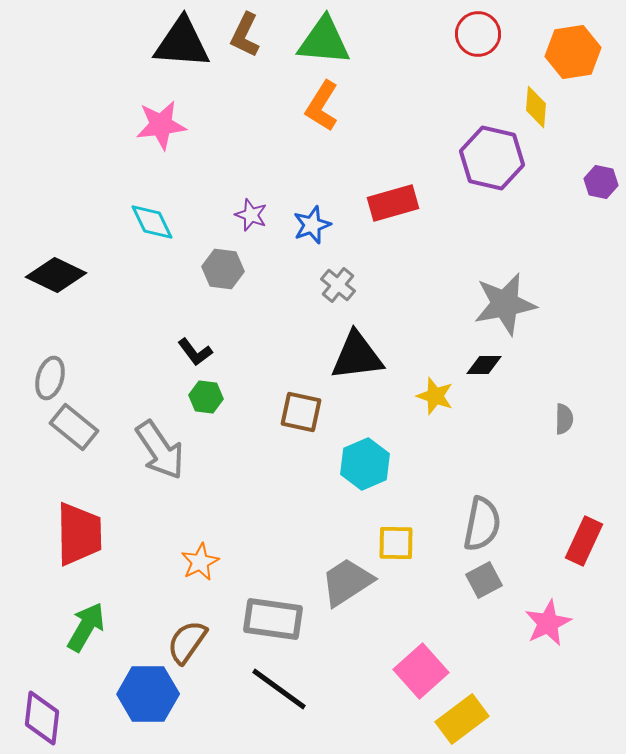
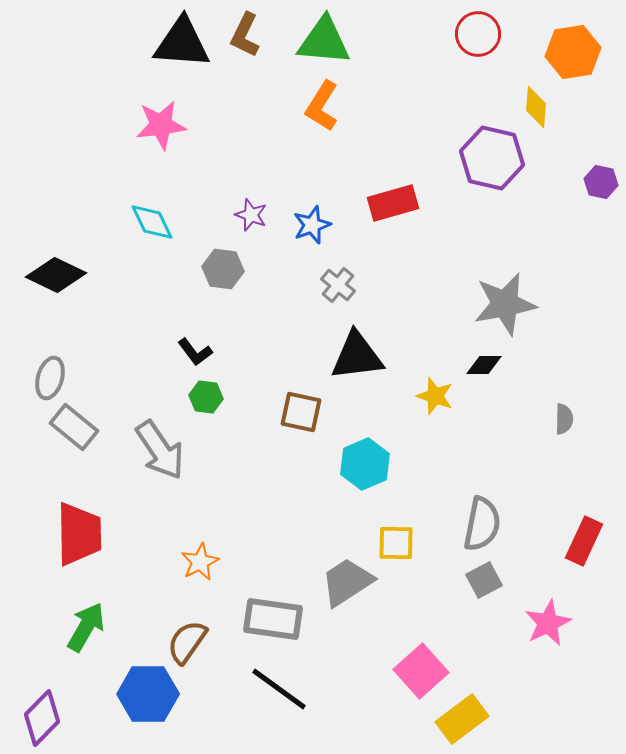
purple diamond at (42, 718): rotated 38 degrees clockwise
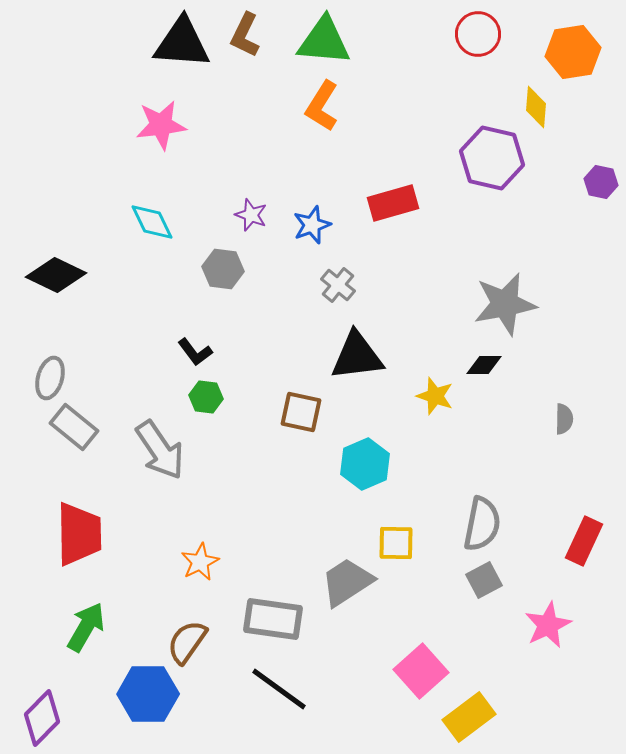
pink star at (548, 623): moved 2 px down
yellow rectangle at (462, 719): moved 7 px right, 2 px up
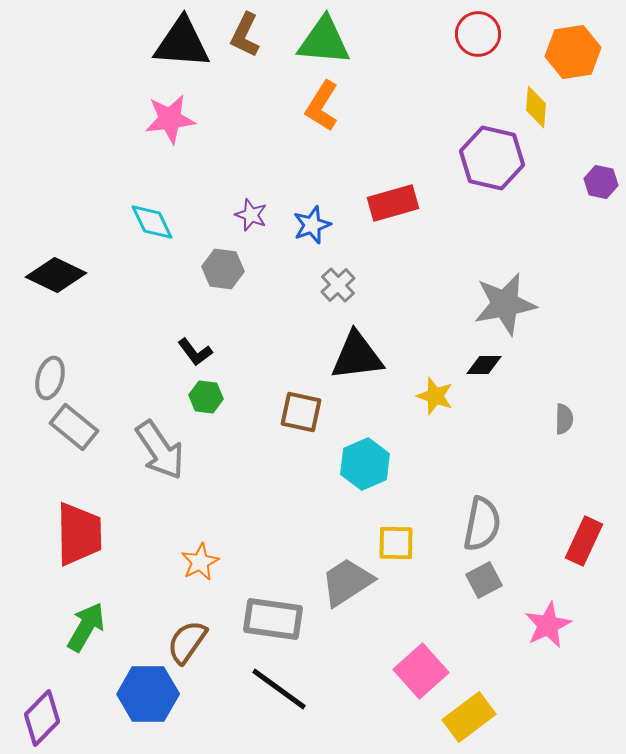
pink star at (161, 125): moved 9 px right, 6 px up
gray cross at (338, 285): rotated 8 degrees clockwise
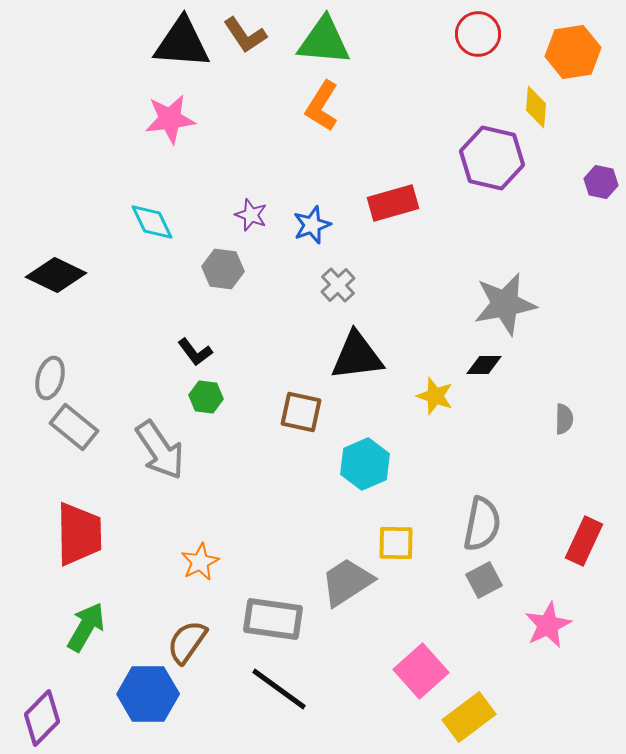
brown L-shape at (245, 35): rotated 60 degrees counterclockwise
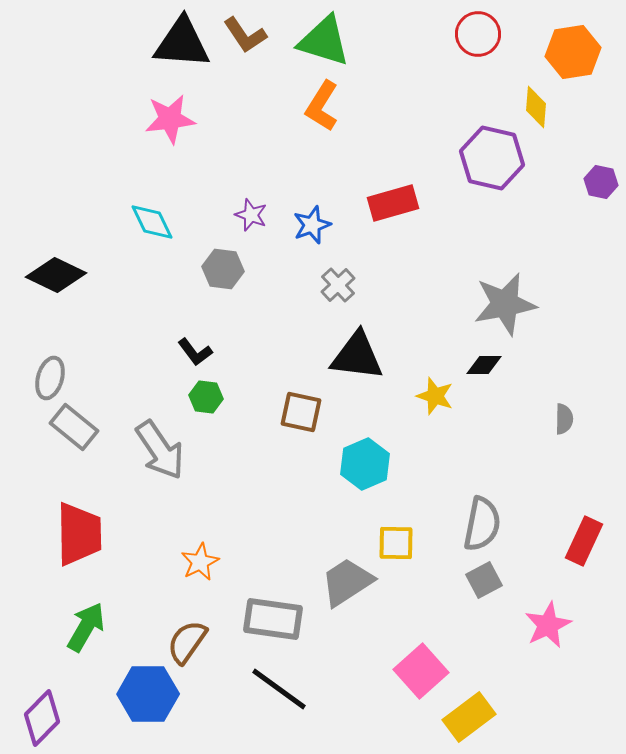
green triangle at (324, 41): rotated 12 degrees clockwise
black triangle at (357, 356): rotated 14 degrees clockwise
